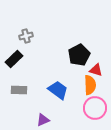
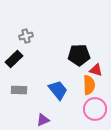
black pentagon: rotated 25 degrees clockwise
orange semicircle: moved 1 px left
blue trapezoid: rotated 15 degrees clockwise
pink circle: moved 1 px down
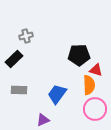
blue trapezoid: moved 1 px left, 4 px down; rotated 105 degrees counterclockwise
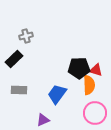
black pentagon: moved 13 px down
pink circle: moved 4 px down
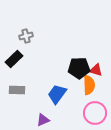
gray rectangle: moved 2 px left
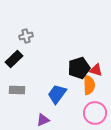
black pentagon: rotated 15 degrees counterclockwise
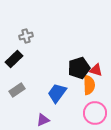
gray rectangle: rotated 35 degrees counterclockwise
blue trapezoid: moved 1 px up
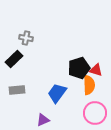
gray cross: moved 2 px down; rotated 24 degrees clockwise
gray rectangle: rotated 28 degrees clockwise
